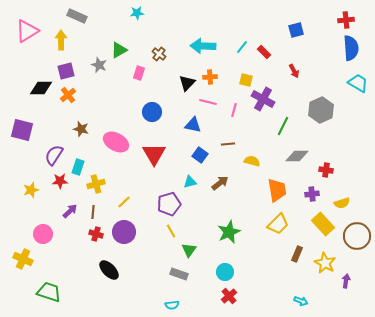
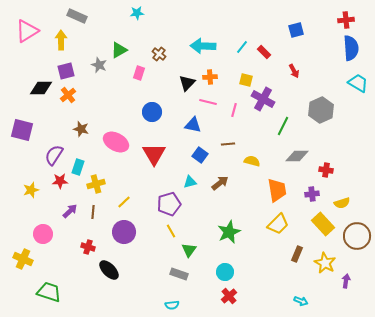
red cross at (96, 234): moved 8 px left, 13 px down
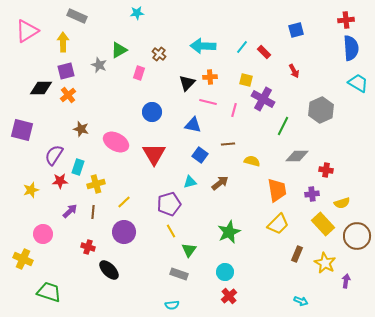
yellow arrow at (61, 40): moved 2 px right, 2 px down
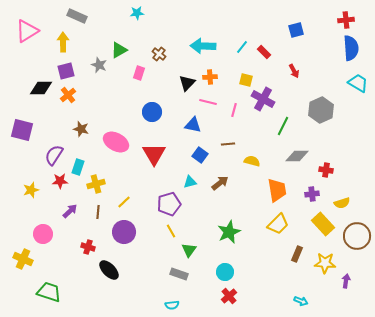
brown line at (93, 212): moved 5 px right
yellow star at (325, 263): rotated 25 degrees counterclockwise
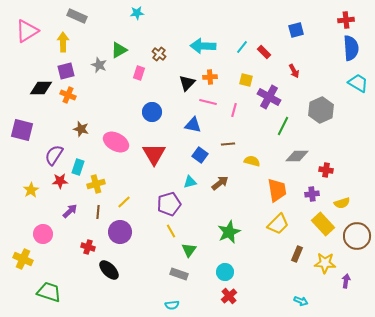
orange cross at (68, 95): rotated 28 degrees counterclockwise
purple cross at (263, 99): moved 6 px right, 2 px up
yellow star at (31, 190): rotated 14 degrees counterclockwise
purple circle at (124, 232): moved 4 px left
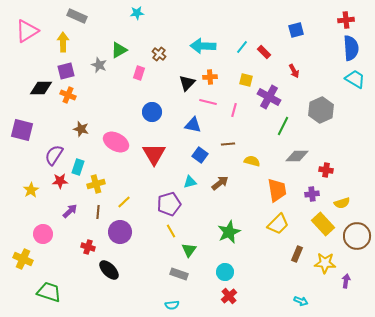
cyan trapezoid at (358, 83): moved 3 px left, 4 px up
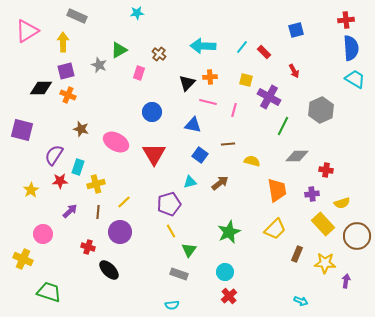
yellow trapezoid at (278, 224): moved 3 px left, 5 px down
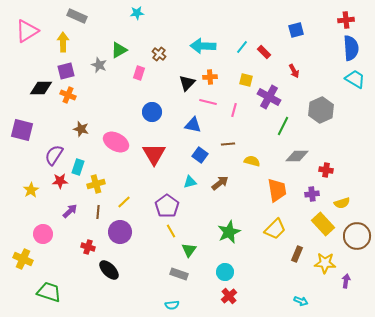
purple pentagon at (169, 204): moved 2 px left, 2 px down; rotated 20 degrees counterclockwise
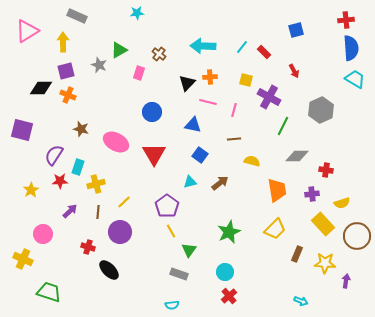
brown line at (228, 144): moved 6 px right, 5 px up
